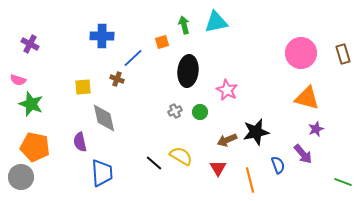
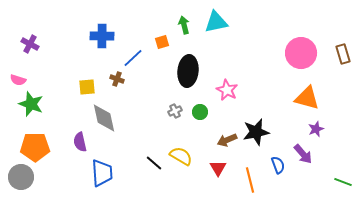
yellow square: moved 4 px right
orange pentagon: rotated 12 degrees counterclockwise
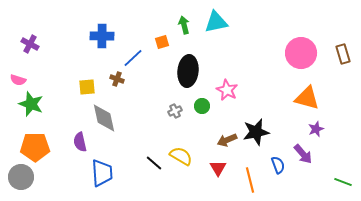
green circle: moved 2 px right, 6 px up
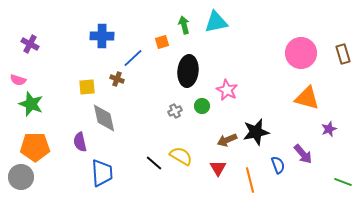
purple star: moved 13 px right
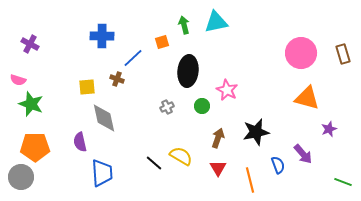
gray cross: moved 8 px left, 4 px up
brown arrow: moved 9 px left, 2 px up; rotated 132 degrees clockwise
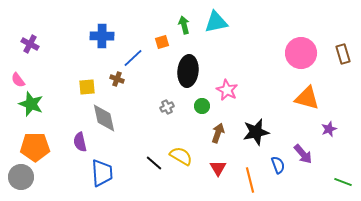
pink semicircle: rotated 35 degrees clockwise
brown arrow: moved 5 px up
